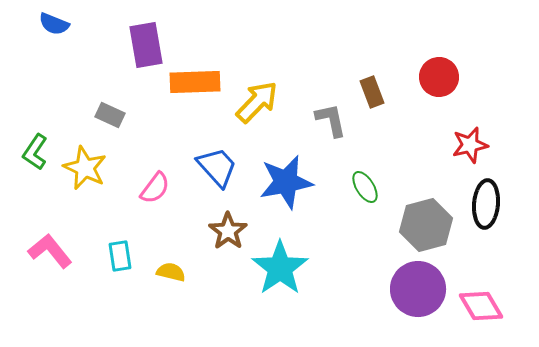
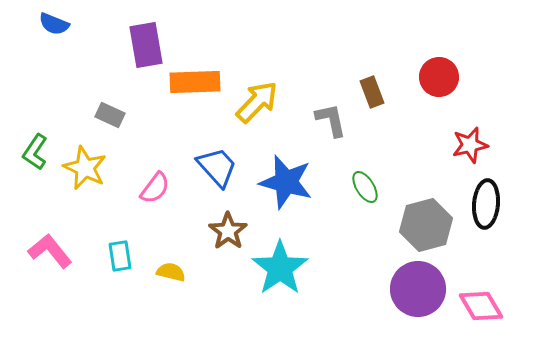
blue star: rotated 26 degrees clockwise
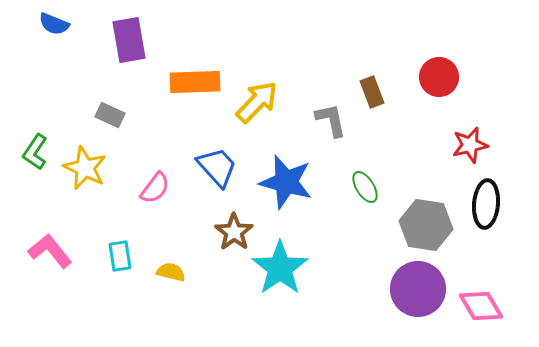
purple rectangle: moved 17 px left, 5 px up
gray hexagon: rotated 24 degrees clockwise
brown star: moved 6 px right, 1 px down
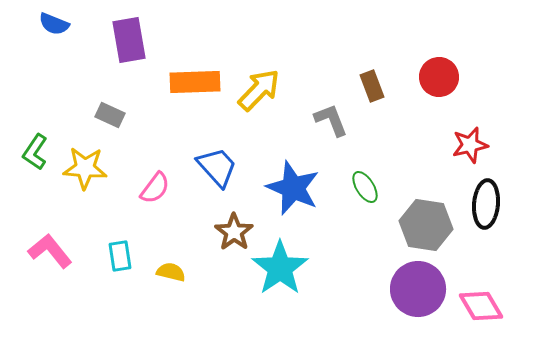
brown rectangle: moved 6 px up
yellow arrow: moved 2 px right, 12 px up
gray L-shape: rotated 9 degrees counterclockwise
yellow star: rotated 21 degrees counterclockwise
blue star: moved 7 px right, 6 px down; rotated 8 degrees clockwise
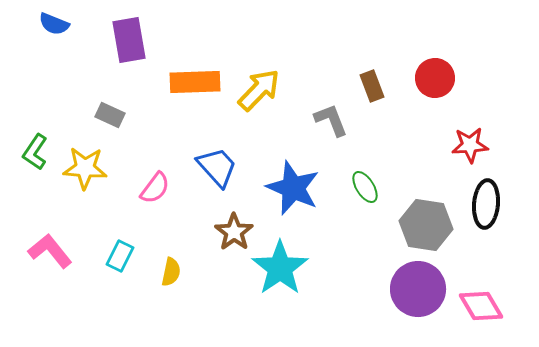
red circle: moved 4 px left, 1 px down
red star: rotated 9 degrees clockwise
cyan rectangle: rotated 36 degrees clockwise
yellow semicircle: rotated 88 degrees clockwise
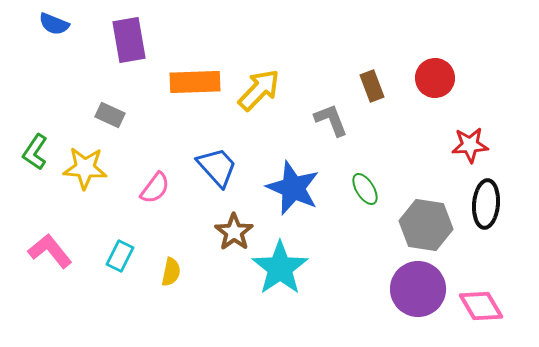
green ellipse: moved 2 px down
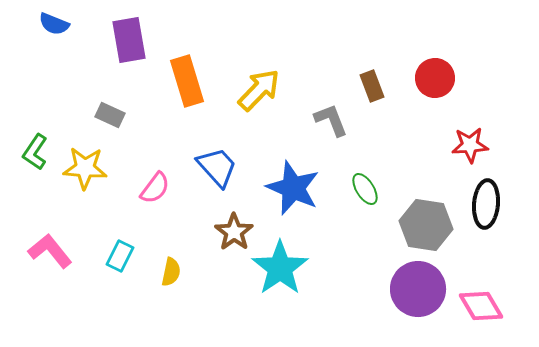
orange rectangle: moved 8 px left, 1 px up; rotated 75 degrees clockwise
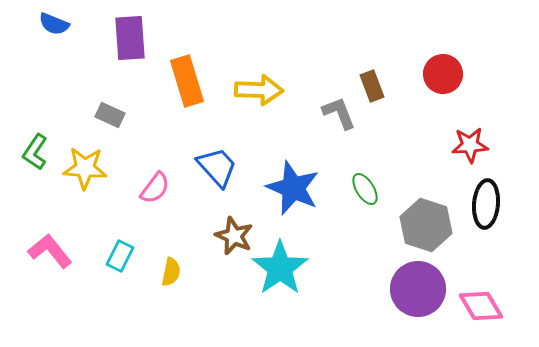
purple rectangle: moved 1 px right, 2 px up; rotated 6 degrees clockwise
red circle: moved 8 px right, 4 px up
yellow arrow: rotated 48 degrees clockwise
gray L-shape: moved 8 px right, 7 px up
gray hexagon: rotated 9 degrees clockwise
brown star: moved 4 px down; rotated 12 degrees counterclockwise
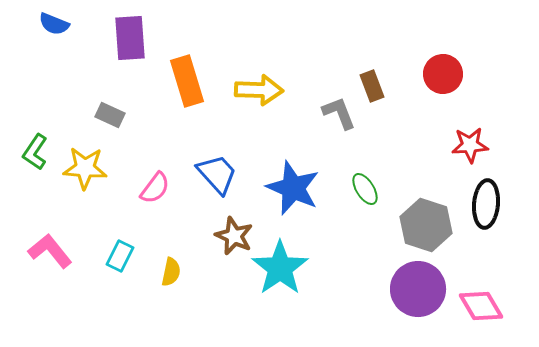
blue trapezoid: moved 7 px down
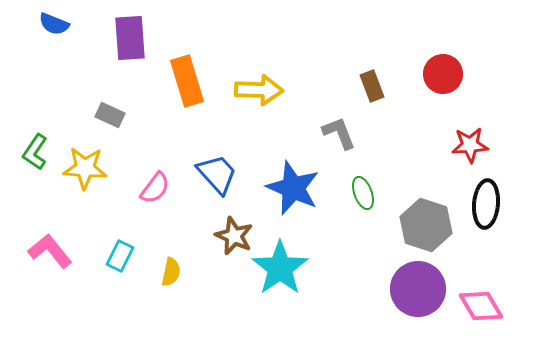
gray L-shape: moved 20 px down
green ellipse: moved 2 px left, 4 px down; rotated 12 degrees clockwise
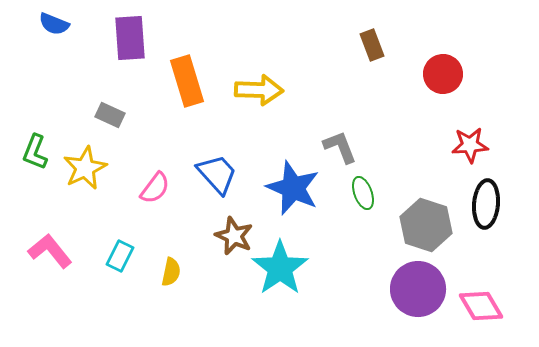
brown rectangle: moved 41 px up
gray L-shape: moved 1 px right, 14 px down
green L-shape: rotated 12 degrees counterclockwise
yellow star: rotated 30 degrees counterclockwise
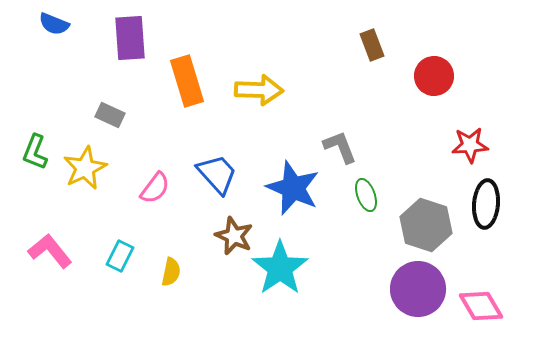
red circle: moved 9 px left, 2 px down
green ellipse: moved 3 px right, 2 px down
